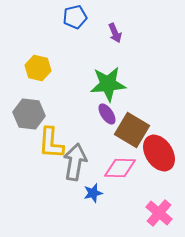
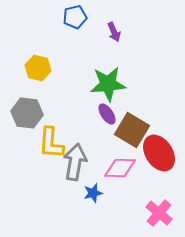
purple arrow: moved 1 px left, 1 px up
gray hexagon: moved 2 px left, 1 px up
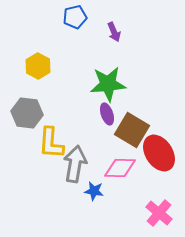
yellow hexagon: moved 2 px up; rotated 15 degrees clockwise
purple ellipse: rotated 15 degrees clockwise
gray arrow: moved 2 px down
blue star: moved 1 px right, 2 px up; rotated 24 degrees clockwise
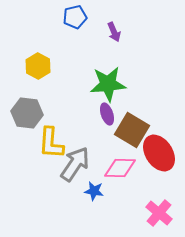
gray arrow: rotated 24 degrees clockwise
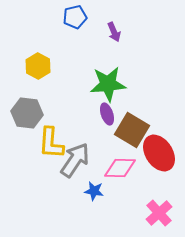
gray arrow: moved 4 px up
pink cross: rotated 8 degrees clockwise
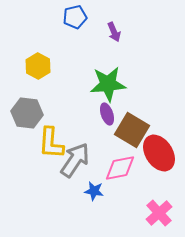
pink diamond: rotated 12 degrees counterclockwise
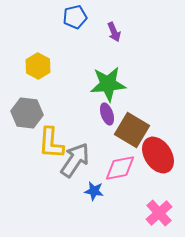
red ellipse: moved 1 px left, 2 px down
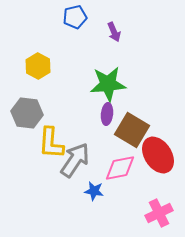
purple ellipse: rotated 25 degrees clockwise
pink cross: rotated 16 degrees clockwise
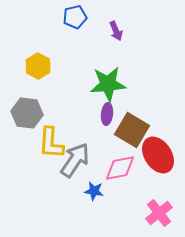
purple arrow: moved 2 px right, 1 px up
pink cross: rotated 12 degrees counterclockwise
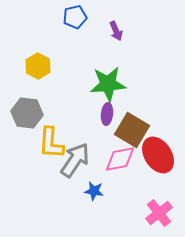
pink diamond: moved 9 px up
